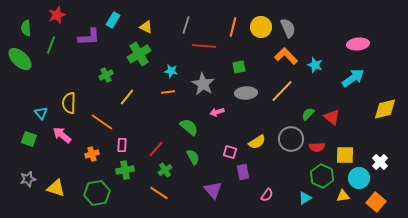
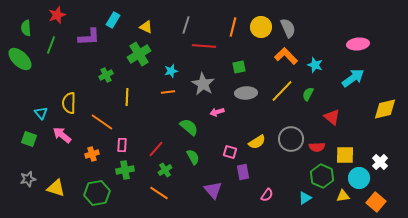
cyan star at (171, 71): rotated 24 degrees counterclockwise
yellow line at (127, 97): rotated 36 degrees counterclockwise
green semicircle at (308, 114): moved 20 px up; rotated 16 degrees counterclockwise
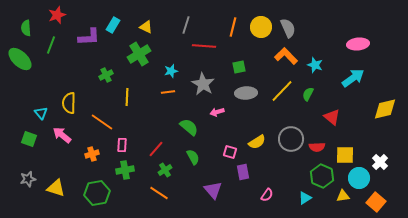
cyan rectangle at (113, 20): moved 5 px down
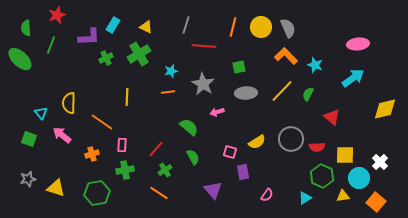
green cross at (106, 75): moved 17 px up
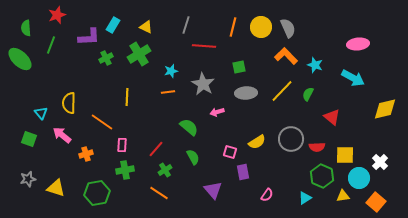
cyan arrow at (353, 78): rotated 65 degrees clockwise
orange cross at (92, 154): moved 6 px left
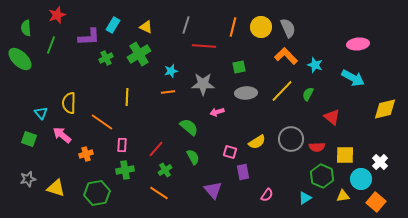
gray star at (203, 84): rotated 30 degrees counterclockwise
cyan circle at (359, 178): moved 2 px right, 1 px down
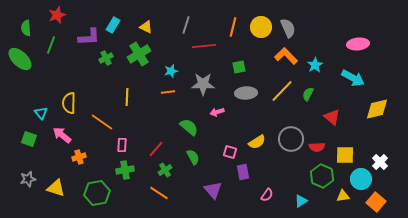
red line at (204, 46): rotated 10 degrees counterclockwise
cyan star at (315, 65): rotated 21 degrees clockwise
yellow diamond at (385, 109): moved 8 px left
orange cross at (86, 154): moved 7 px left, 3 px down
cyan triangle at (305, 198): moved 4 px left, 3 px down
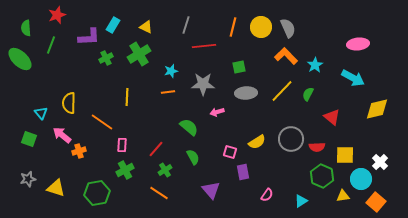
orange cross at (79, 157): moved 6 px up
green cross at (125, 170): rotated 18 degrees counterclockwise
purple triangle at (213, 190): moved 2 px left
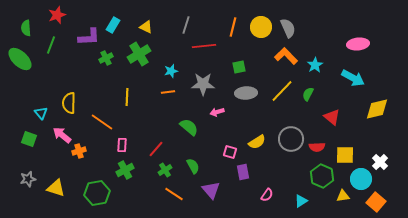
green semicircle at (193, 157): moved 9 px down
orange line at (159, 193): moved 15 px right, 1 px down
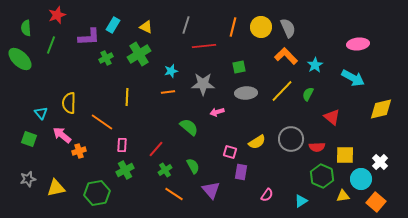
yellow diamond at (377, 109): moved 4 px right
purple rectangle at (243, 172): moved 2 px left; rotated 21 degrees clockwise
yellow triangle at (56, 188): rotated 30 degrees counterclockwise
